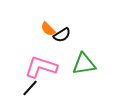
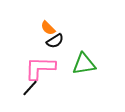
orange semicircle: moved 1 px up
black semicircle: moved 7 px left, 6 px down
pink L-shape: moved 1 px left, 1 px down; rotated 16 degrees counterclockwise
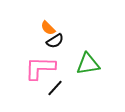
green triangle: moved 4 px right
black line: moved 25 px right
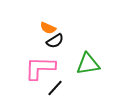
orange semicircle: rotated 21 degrees counterclockwise
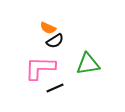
black line: rotated 24 degrees clockwise
